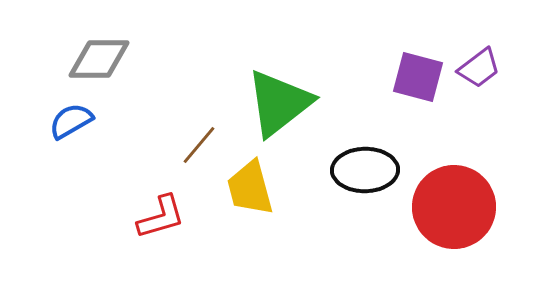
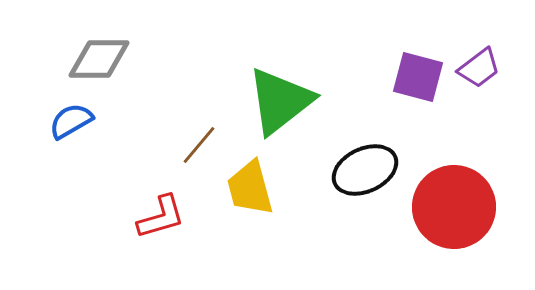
green triangle: moved 1 px right, 2 px up
black ellipse: rotated 24 degrees counterclockwise
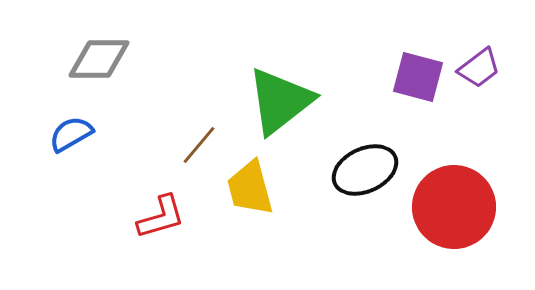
blue semicircle: moved 13 px down
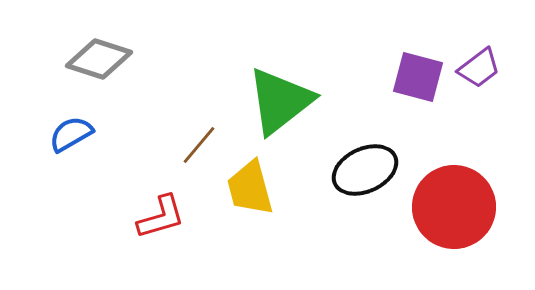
gray diamond: rotated 18 degrees clockwise
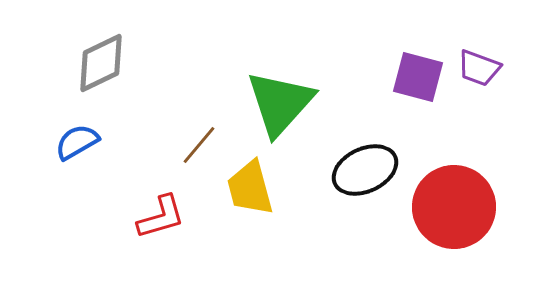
gray diamond: moved 2 px right, 4 px down; rotated 44 degrees counterclockwise
purple trapezoid: rotated 57 degrees clockwise
green triangle: moved 2 px down; rotated 10 degrees counterclockwise
blue semicircle: moved 6 px right, 8 px down
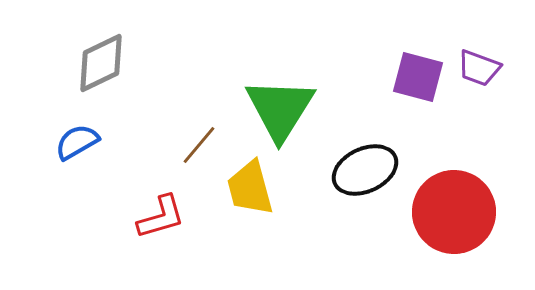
green triangle: moved 6 px down; rotated 10 degrees counterclockwise
red circle: moved 5 px down
